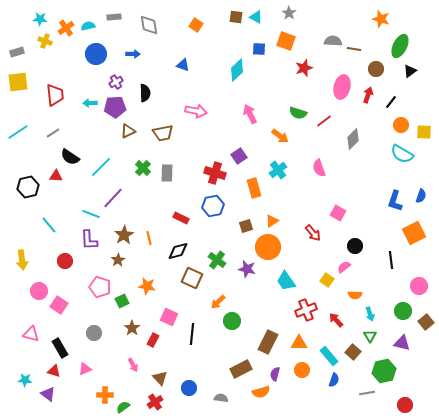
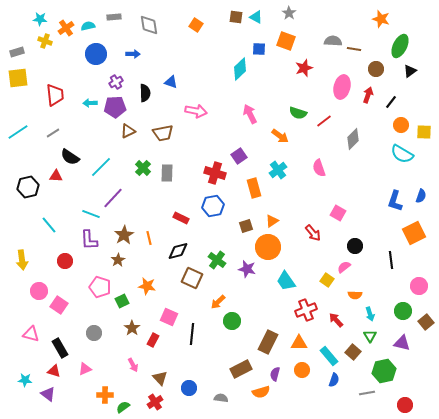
blue triangle at (183, 65): moved 12 px left, 17 px down
cyan diamond at (237, 70): moved 3 px right, 1 px up
yellow square at (18, 82): moved 4 px up
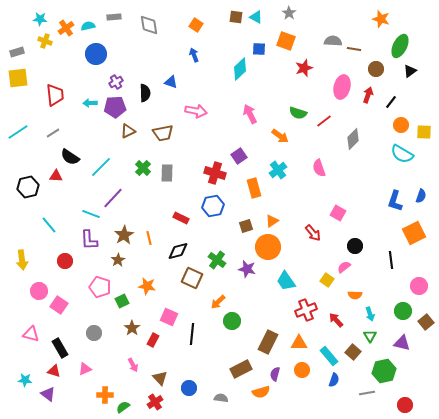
blue arrow at (133, 54): moved 61 px right, 1 px down; rotated 112 degrees counterclockwise
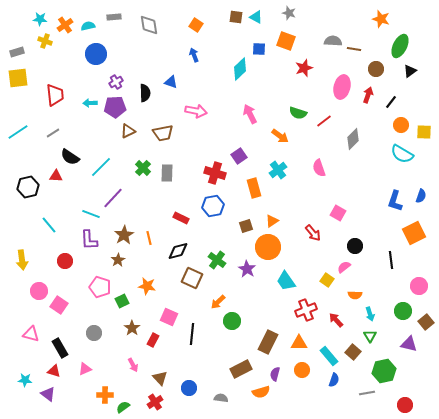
gray star at (289, 13): rotated 16 degrees counterclockwise
orange cross at (66, 28): moved 1 px left, 3 px up
purple star at (247, 269): rotated 18 degrees clockwise
purple triangle at (402, 343): moved 7 px right, 1 px down
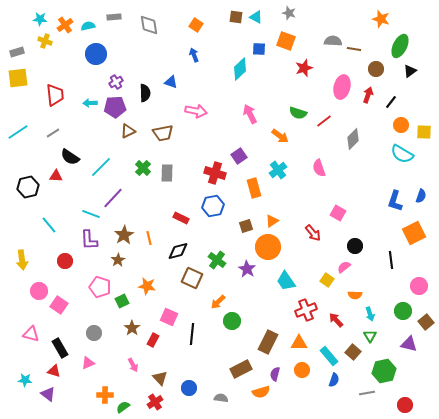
pink triangle at (85, 369): moved 3 px right, 6 px up
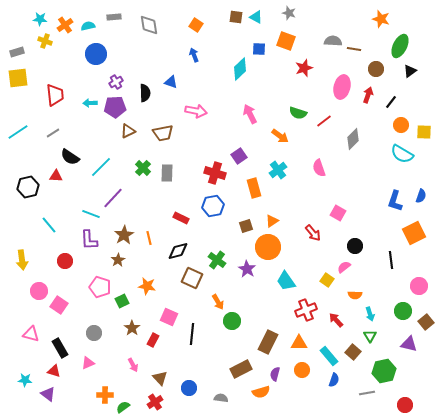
orange arrow at (218, 302): rotated 77 degrees counterclockwise
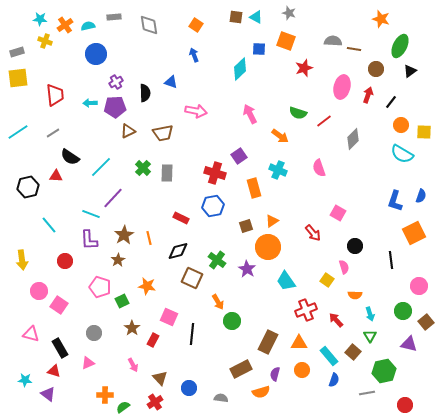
cyan cross at (278, 170): rotated 30 degrees counterclockwise
pink semicircle at (344, 267): rotated 112 degrees clockwise
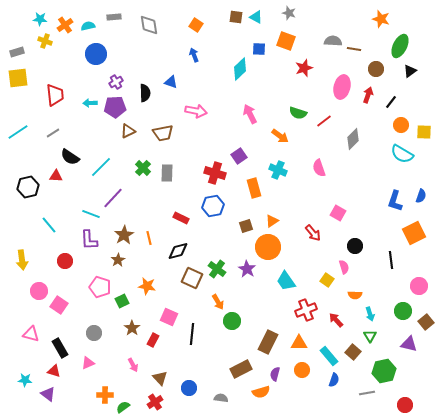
green cross at (217, 260): moved 9 px down
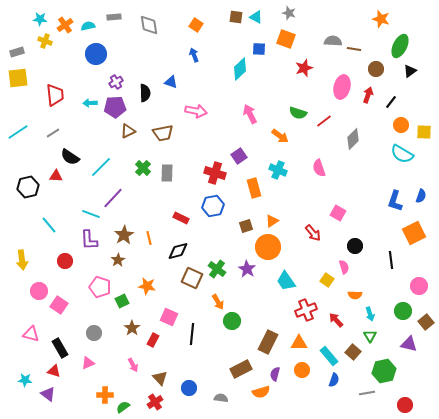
orange square at (286, 41): moved 2 px up
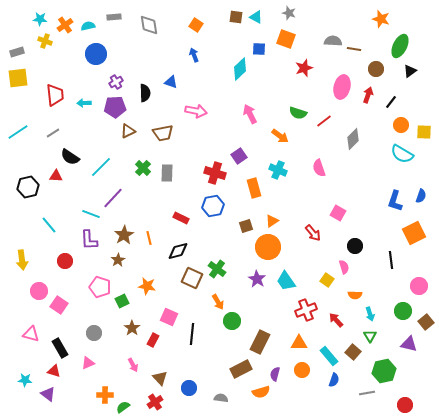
cyan arrow at (90, 103): moved 6 px left
purple star at (247, 269): moved 10 px right, 10 px down
brown rectangle at (268, 342): moved 8 px left
